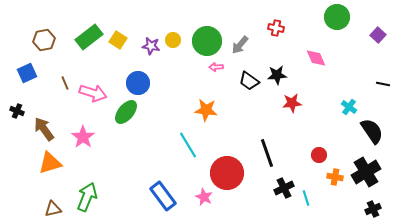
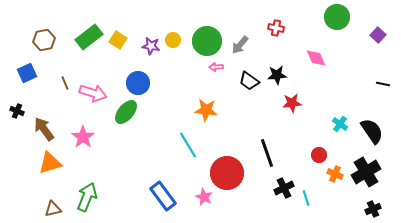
cyan cross at (349, 107): moved 9 px left, 17 px down
orange cross at (335, 177): moved 3 px up; rotated 14 degrees clockwise
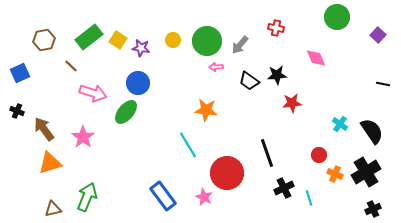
purple star at (151, 46): moved 10 px left, 2 px down
blue square at (27, 73): moved 7 px left
brown line at (65, 83): moved 6 px right, 17 px up; rotated 24 degrees counterclockwise
cyan line at (306, 198): moved 3 px right
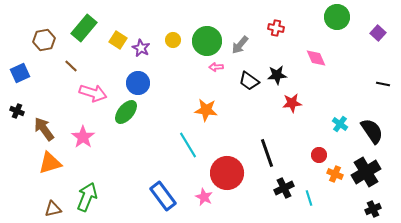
purple square at (378, 35): moved 2 px up
green rectangle at (89, 37): moved 5 px left, 9 px up; rotated 12 degrees counterclockwise
purple star at (141, 48): rotated 18 degrees clockwise
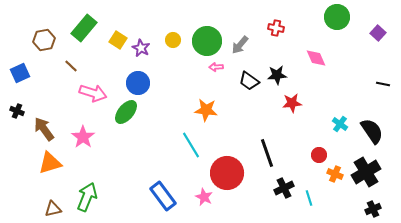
cyan line at (188, 145): moved 3 px right
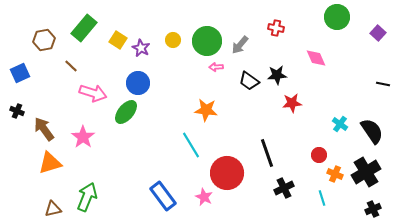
cyan line at (309, 198): moved 13 px right
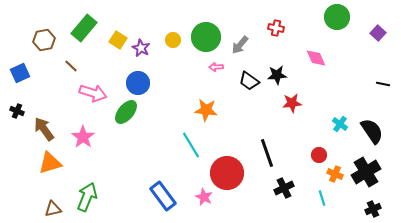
green circle at (207, 41): moved 1 px left, 4 px up
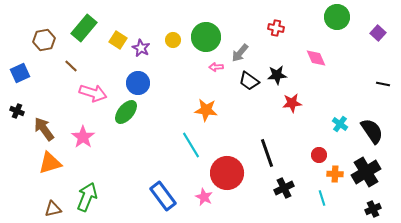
gray arrow at (240, 45): moved 8 px down
orange cross at (335, 174): rotated 21 degrees counterclockwise
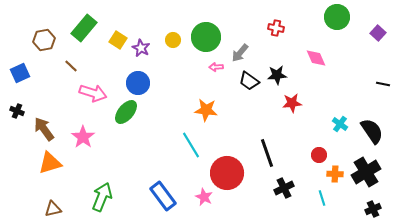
green arrow at (87, 197): moved 15 px right
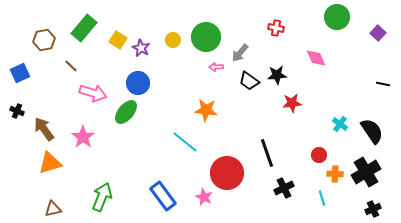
cyan line at (191, 145): moved 6 px left, 3 px up; rotated 20 degrees counterclockwise
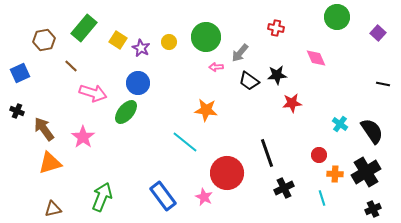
yellow circle at (173, 40): moved 4 px left, 2 px down
